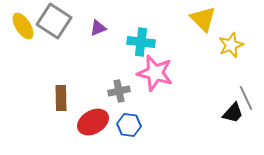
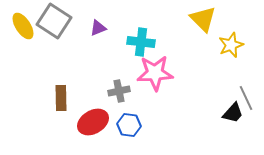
pink star: rotated 18 degrees counterclockwise
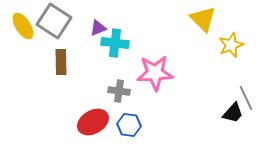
cyan cross: moved 26 px left, 1 px down
gray cross: rotated 20 degrees clockwise
brown rectangle: moved 36 px up
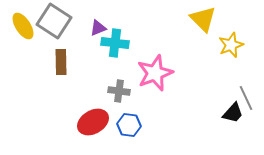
pink star: rotated 18 degrees counterclockwise
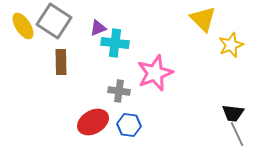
gray line: moved 9 px left, 36 px down
black trapezoid: rotated 55 degrees clockwise
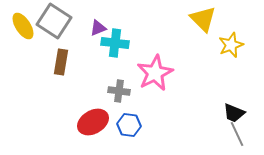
brown rectangle: rotated 10 degrees clockwise
pink star: rotated 6 degrees counterclockwise
black trapezoid: moved 1 px right; rotated 15 degrees clockwise
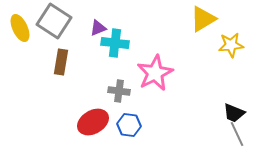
yellow triangle: rotated 44 degrees clockwise
yellow ellipse: moved 3 px left, 2 px down; rotated 8 degrees clockwise
yellow star: rotated 15 degrees clockwise
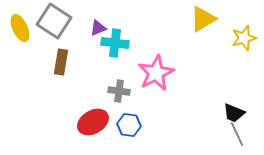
yellow star: moved 13 px right, 7 px up; rotated 10 degrees counterclockwise
pink star: moved 1 px right
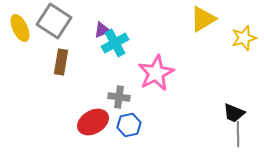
purple triangle: moved 4 px right, 2 px down
cyan cross: rotated 36 degrees counterclockwise
gray cross: moved 6 px down
blue hexagon: rotated 20 degrees counterclockwise
gray line: moved 1 px right; rotated 25 degrees clockwise
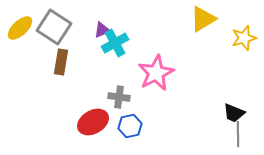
gray square: moved 6 px down
yellow ellipse: rotated 72 degrees clockwise
blue hexagon: moved 1 px right, 1 px down
